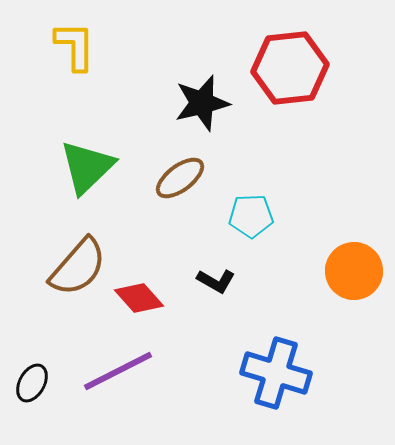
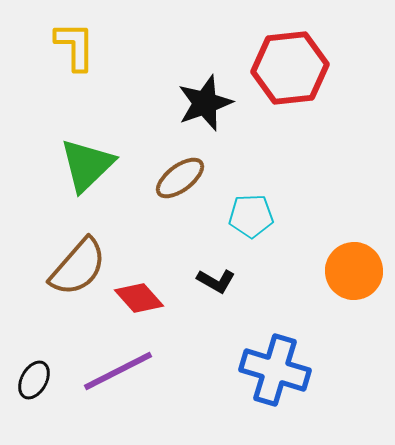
black star: moved 3 px right; rotated 6 degrees counterclockwise
green triangle: moved 2 px up
blue cross: moved 1 px left, 3 px up
black ellipse: moved 2 px right, 3 px up
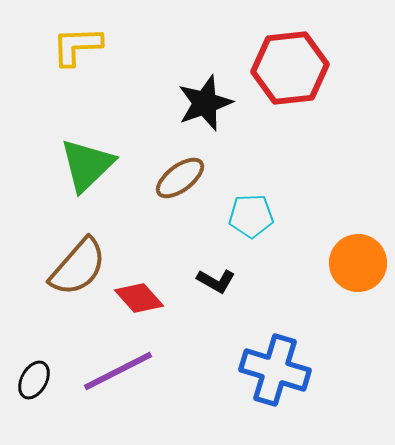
yellow L-shape: moved 2 px right; rotated 92 degrees counterclockwise
orange circle: moved 4 px right, 8 px up
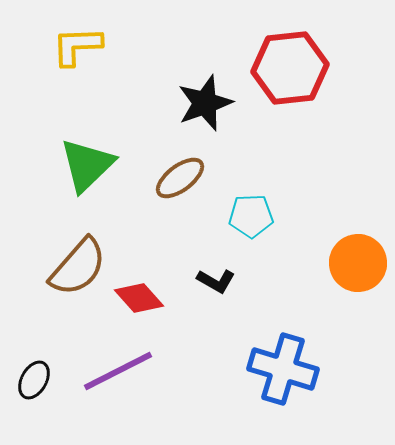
blue cross: moved 8 px right, 1 px up
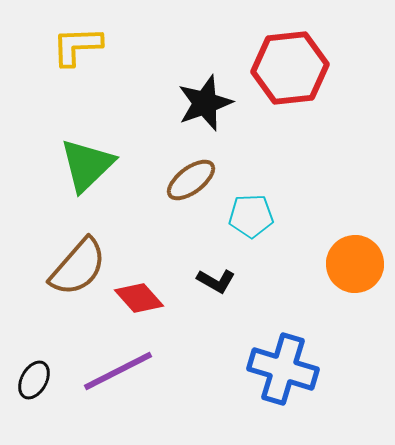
brown ellipse: moved 11 px right, 2 px down
orange circle: moved 3 px left, 1 px down
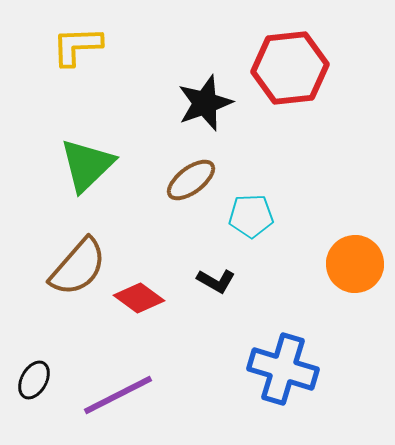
red diamond: rotated 12 degrees counterclockwise
purple line: moved 24 px down
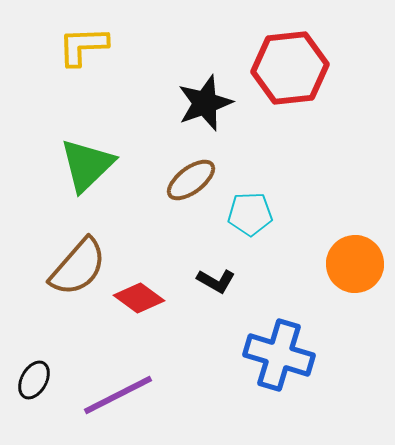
yellow L-shape: moved 6 px right
cyan pentagon: moved 1 px left, 2 px up
blue cross: moved 4 px left, 14 px up
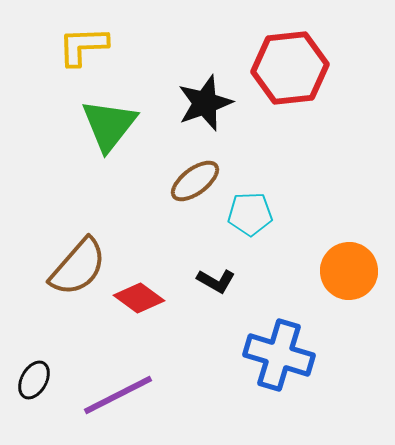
green triangle: moved 22 px right, 40 px up; rotated 8 degrees counterclockwise
brown ellipse: moved 4 px right, 1 px down
orange circle: moved 6 px left, 7 px down
